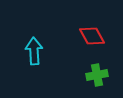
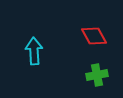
red diamond: moved 2 px right
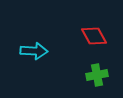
cyan arrow: rotated 96 degrees clockwise
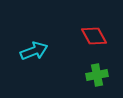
cyan arrow: rotated 24 degrees counterclockwise
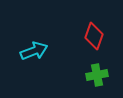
red diamond: rotated 48 degrees clockwise
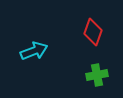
red diamond: moved 1 px left, 4 px up
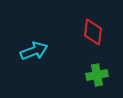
red diamond: rotated 12 degrees counterclockwise
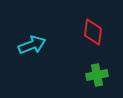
cyan arrow: moved 2 px left, 6 px up
